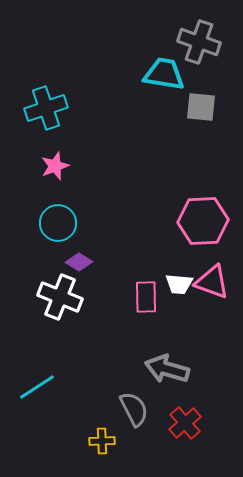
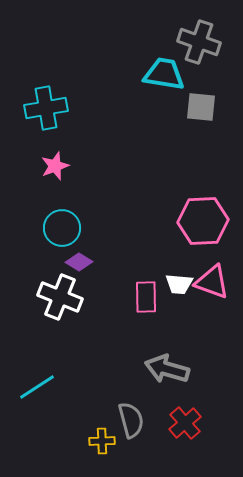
cyan cross: rotated 9 degrees clockwise
cyan circle: moved 4 px right, 5 px down
gray semicircle: moved 3 px left, 11 px down; rotated 12 degrees clockwise
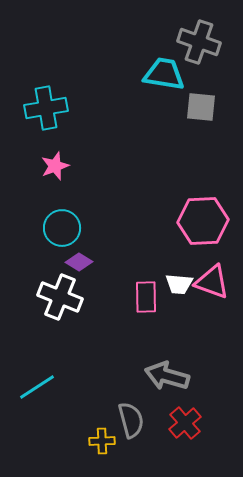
gray arrow: moved 7 px down
